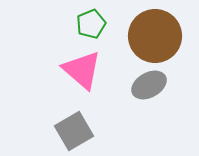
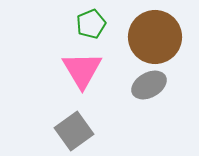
brown circle: moved 1 px down
pink triangle: rotated 18 degrees clockwise
gray square: rotated 6 degrees counterclockwise
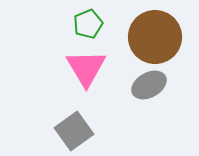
green pentagon: moved 3 px left
pink triangle: moved 4 px right, 2 px up
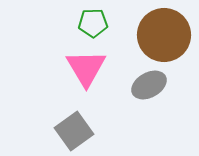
green pentagon: moved 5 px right, 1 px up; rotated 20 degrees clockwise
brown circle: moved 9 px right, 2 px up
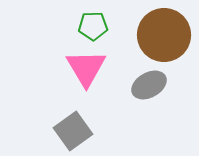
green pentagon: moved 3 px down
gray square: moved 1 px left
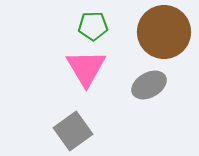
brown circle: moved 3 px up
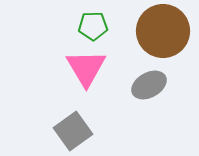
brown circle: moved 1 px left, 1 px up
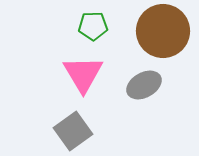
pink triangle: moved 3 px left, 6 px down
gray ellipse: moved 5 px left
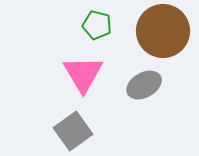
green pentagon: moved 4 px right, 1 px up; rotated 16 degrees clockwise
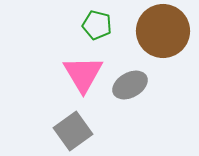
gray ellipse: moved 14 px left
